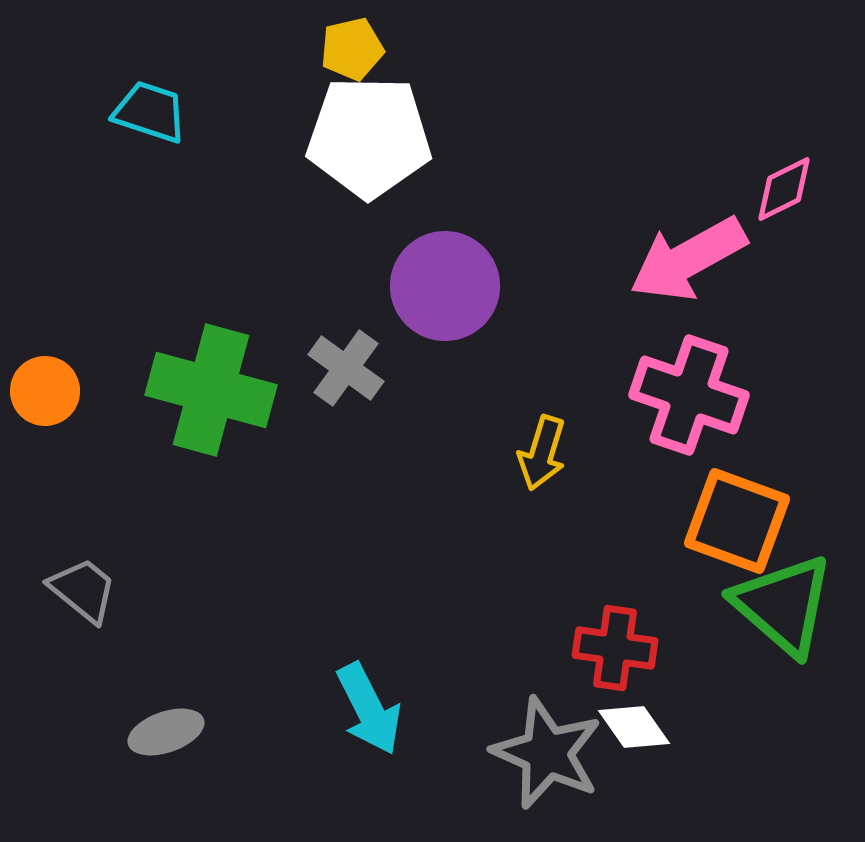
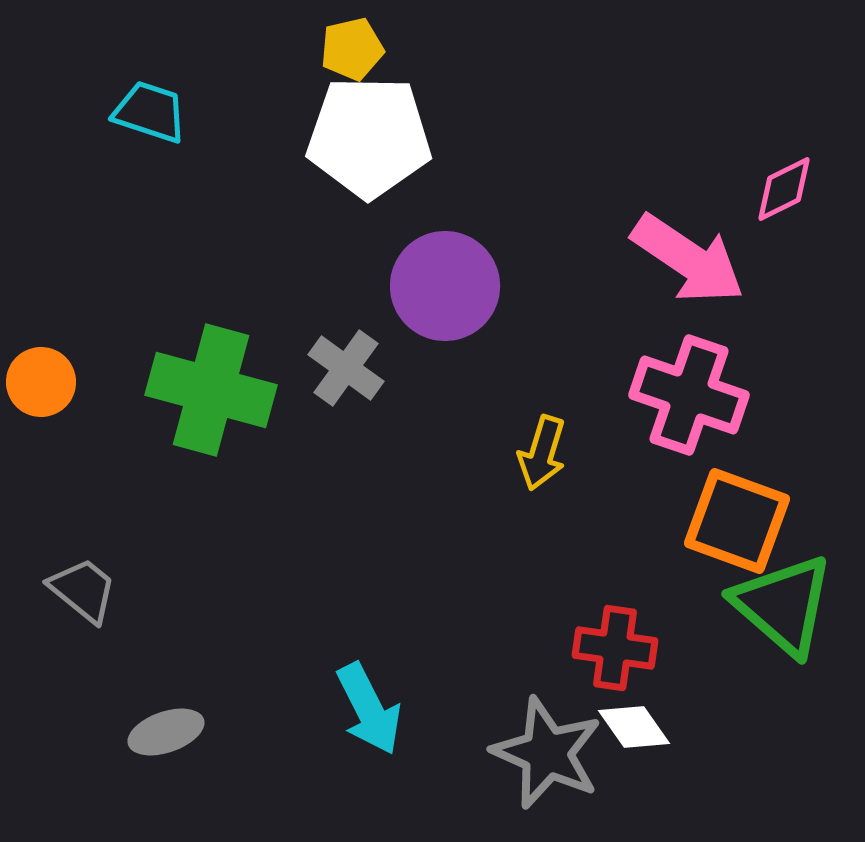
pink arrow: rotated 117 degrees counterclockwise
orange circle: moved 4 px left, 9 px up
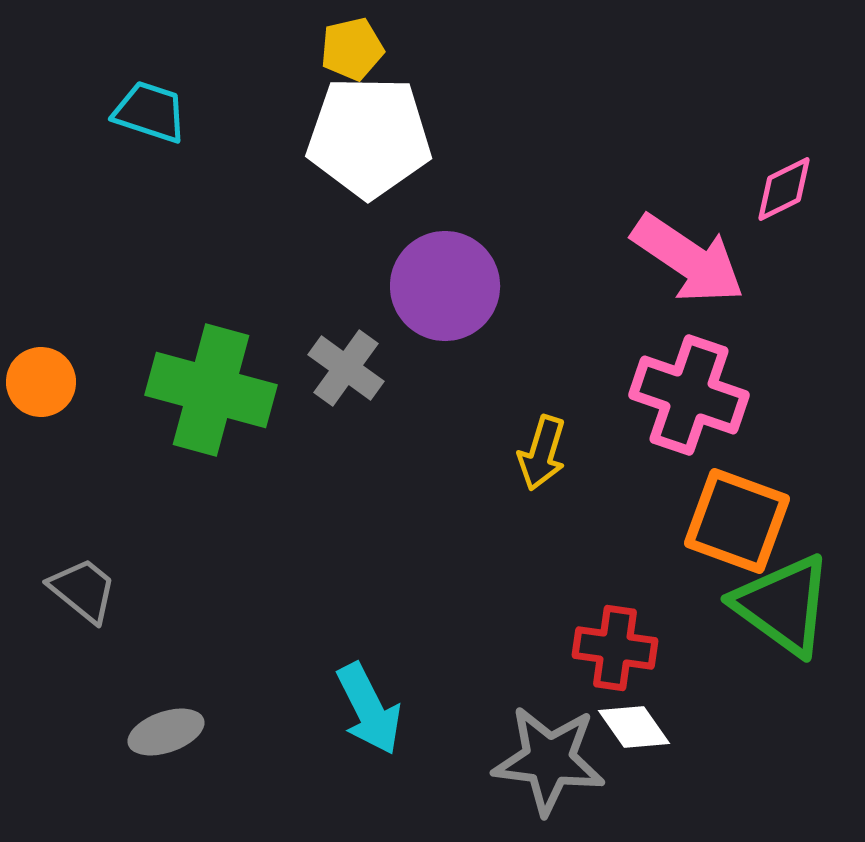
green triangle: rotated 5 degrees counterclockwise
gray star: moved 2 px right, 7 px down; rotated 17 degrees counterclockwise
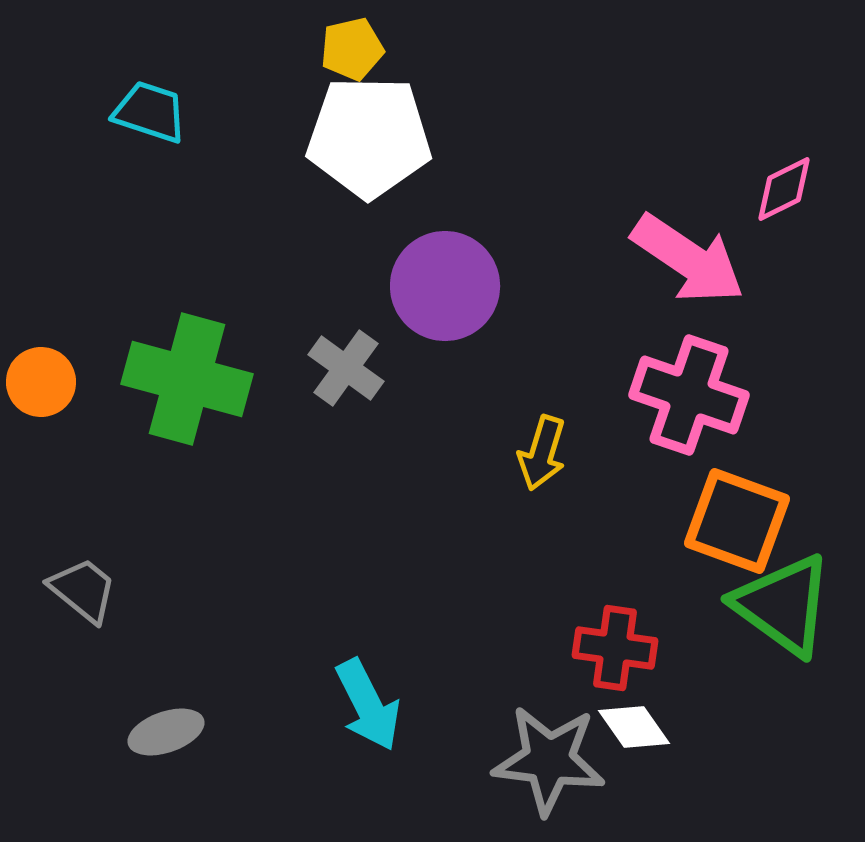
green cross: moved 24 px left, 11 px up
cyan arrow: moved 1 px left, 4 px up
